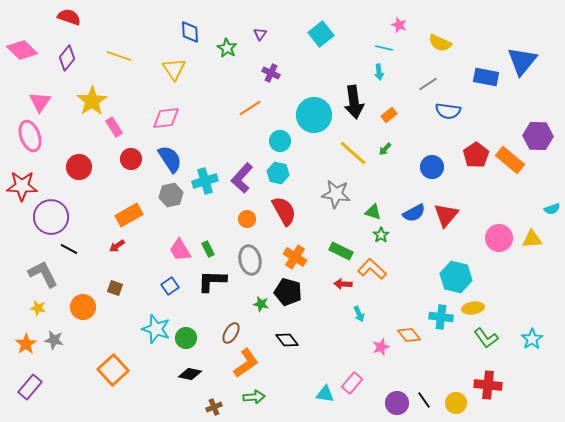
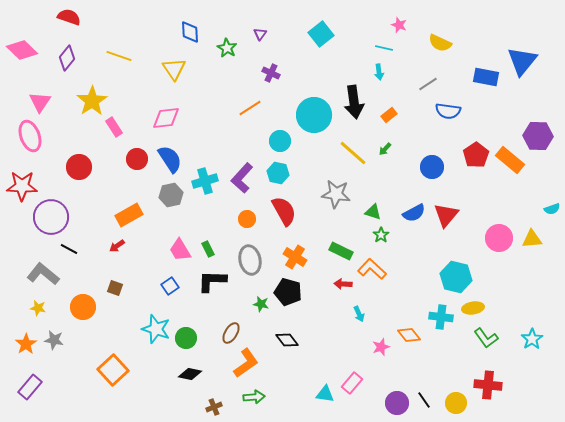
red circle at (131, 159): moved 6 px right
gray L-shape at (43, 274): rotated 24 degrees counterclockwise
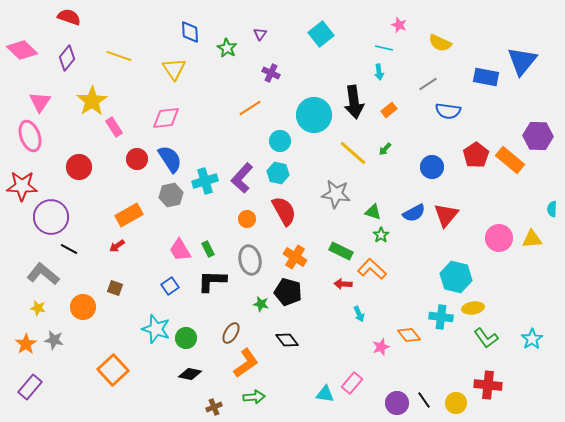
orange rectangle at (389, 115): moved 5 px up
cyan semicircle at (552, 209): rotated 112 degrees clockwise
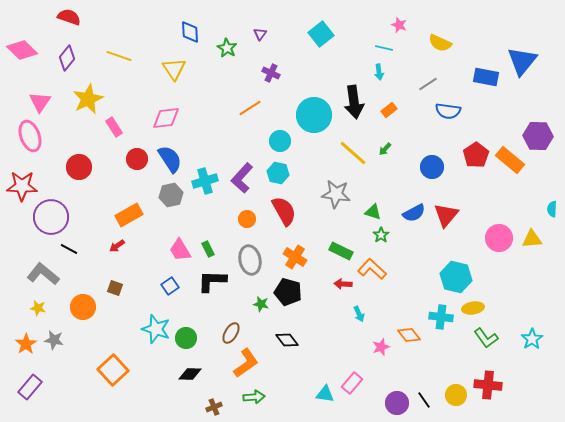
yellow star at (92, 101): moved 4 px left, 2 px up; rotated 8 degrees clockwise
black diamond at (190, 374): rotated 10 degrees counterclockwise
yellow circle at (456, 403): moved 8 px up
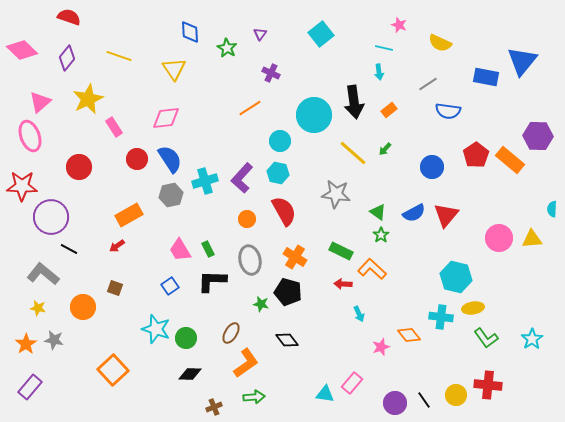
pink triangle at (40, 102): rotated 15 degrees clockwise
green triangle at (373, 212): moved 5 px right; rotated 18 degrees clockwise
purple circle at (397, 403): moved 2 px left
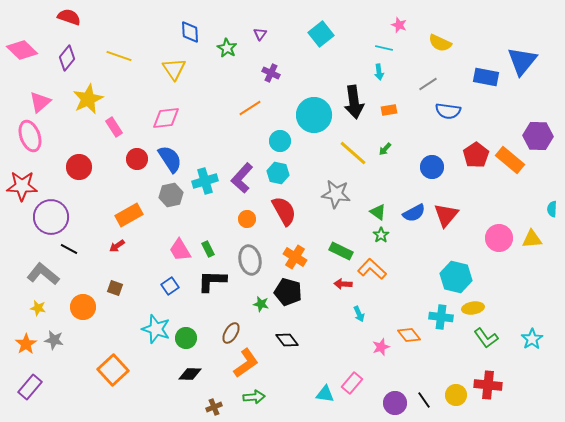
orange rectangle at (389, 110): rotated 28 degrees clockwise
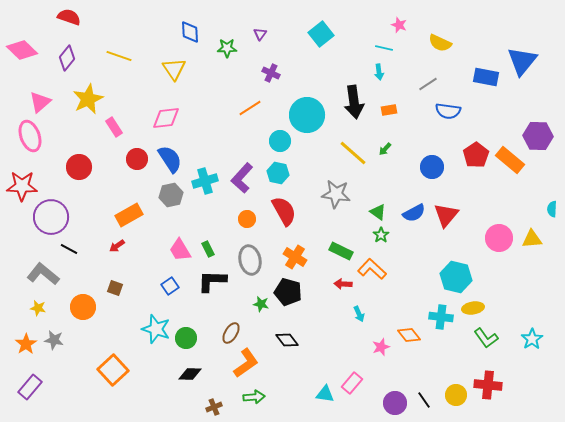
green star at (227, 48): rotated 30 degrees counterclockwise
cyan circle at (314, 115): moved 7 px left
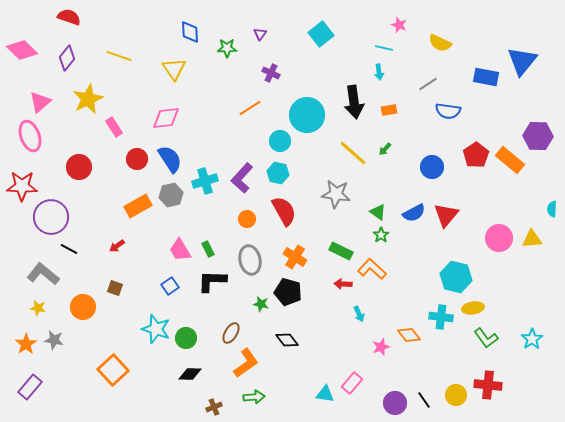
orange rectangle at (129, 215): moved 9 px right, 9 px up
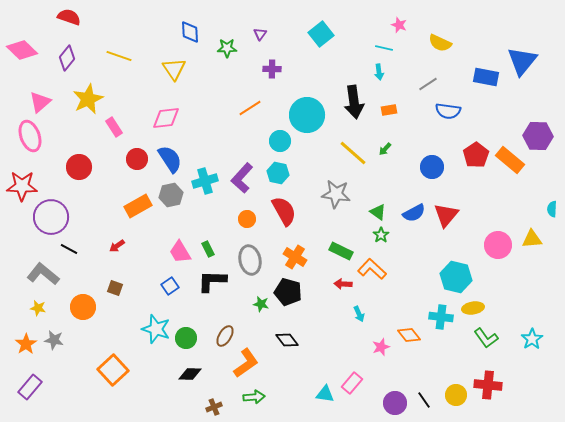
purple cross at (271, 73): moved 1 px right, 4 px up; rotated 24 degrees counterclockwise
pink circle at (499, 238): moved 1 px left, 7 px down
pink trapezoid at (180, 250): moved 2 px down
brown ellipse at (231, 333): moved 6 px left, 3 px down
